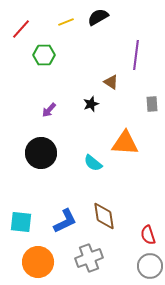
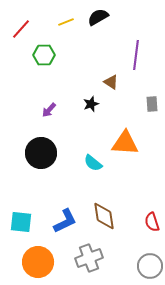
red semicircle: moved 4 px right, 13 px up
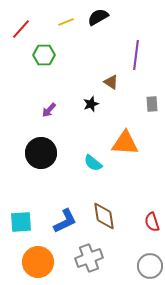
cyan square: rotated 10 degrees counterclockwise
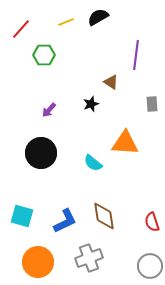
cyan square: moved 1 px right, 6 px up; rotated 20 degrees clockwise
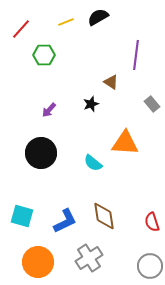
gray rectangle: rotated 35 degrees counterclockwise
gray cross: rotated 12 degrees counterclockwise
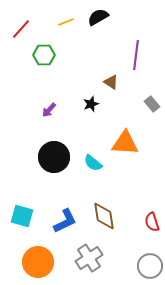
black circle: moved 13 px right, 4 px down
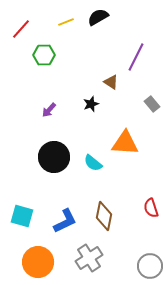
purple line: moved 2 px down; rotated 20 degrees clockwise
brown diamond: rotated 20 degrees clockwise
red semicircle: moved 1 px left, 14 px up
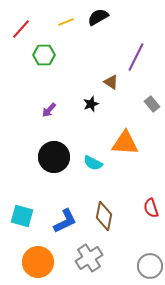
cyan semicircle: rotated 12 degrees counterclockwise
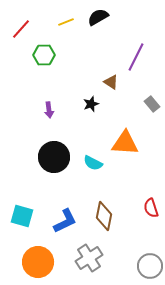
purple arrow: rotated 49 degrees counterclockwise
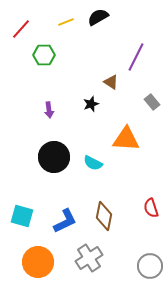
gray rectangle: moved 2 px up
orange triangle: moved 1 px right, 4 px up
